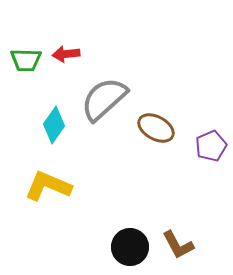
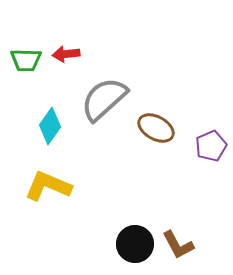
cyan diamond: moved 4 px left, 1 px down
black circle: moved 5 px right, 3 px up
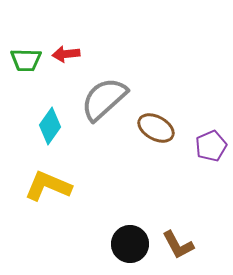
black circle: moved 5 px left
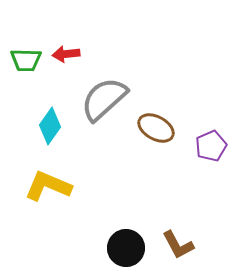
black circle: moved 4 px left, 4 px down
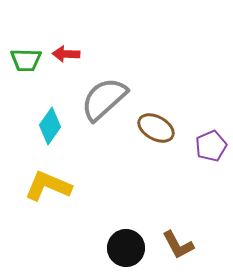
red arrow: rotated 8 degrees clockwise
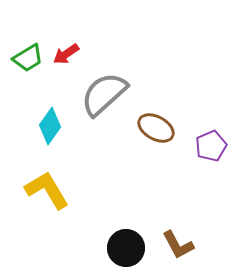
red arrow: rotated 36 degrees counterclockwise
green trapezoid: moved 2 px right, 2 px up; rotated 32 degrees counterclockwise
gray semicircle: moved 5 px up
yellow L-shape: moved 1 px left, 4 px down; rotated 36 degrees clockwise
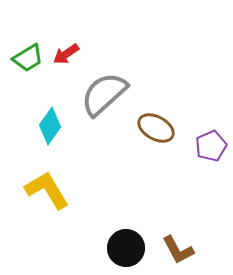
brown L-shape: moved 5 px down
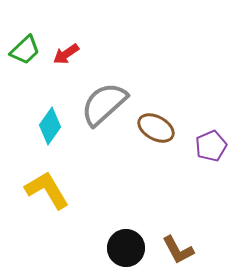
green trapezoid: moved 3 px left, 8 px up; rotated 12 degrees counterclockwise
gray semicircle: moved 10 px down
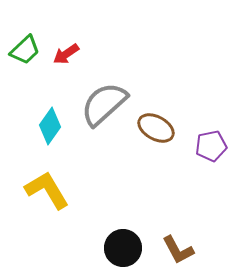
purple pentagon: rotated 12 degrees clockwise
black circle: moved 3 px left
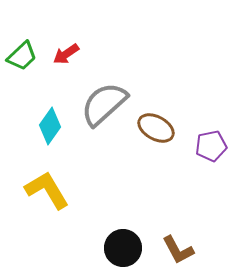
green trapezoid: moved 3 px left, 6 px down
